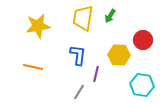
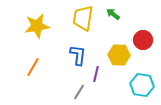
green arrow: moved 3 px right, 2 px up; rotated 96 degrees clockwise
yellow star: moved 1 px left
orange line: rotated 72 degrees counterclockwise
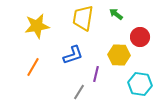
green arrow: moved 3 px right
red circle: moved 3 px left, 3 px up
blue L-shape: moved 5 px left; rotated 65 degrees clockwise
cyan hexagon: moved 2 px left, 1 px up
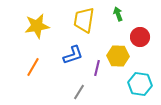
green arrow: moved 2 px right; rotated 32 degrees clockwise
yellow trapezoid: moved 1 px right, 2 px down
yellow hexagon: moved 1 px left, 1 px down
purple line: moved 1 px right, 6 px up
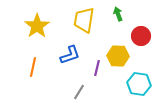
yellow star: rotated 25 degrees counterclockwise
red circle: moved 1 px right, 1 px up
blue L-shape: moved 3 px left
orange line: rotated 18 degrees counterclockwise
cyan hexagon: moved 1 px left
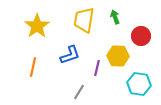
green arrow: moved 3 px left, 3 px down
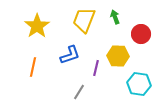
yellow trapezoid: rotated 12 degrees clockwise
red circle: moved 2 px up
purple line: moved 1 px left
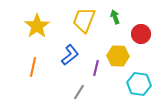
blue L-shape: rotated 20 degrees counterclockwise
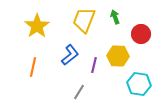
purple line: moved 2 px left, 3 px up
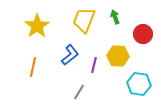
red circle: moved 2 px right
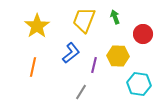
blue L-shape: moved 1 px right, 2 px up
gray line: moved 2 px right
